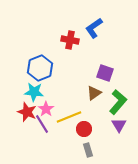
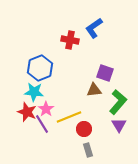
brown triangle: moved 3 px up; rotated 28 degrees clockwise
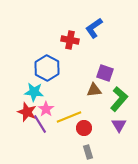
blue hexagon: moved 7 px right; rotated 10 degrees counterclockwise
green L-shape: moved 1 px right, 3 px up
purple line: moved 2 px left
red circle: moved 1 px up
gray rectangle: moved 2 px down
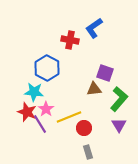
brown triangle: moved 1 px up
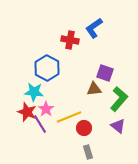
purple triangle: moved 1 px left, 1 px down; rotated 21 degrees counterclockwise
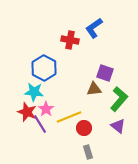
blue hexagon: moved 3 px left
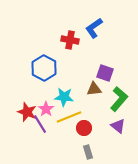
cyan star: moved 30 px right, 5 px down
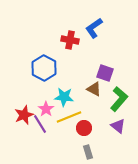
brown triangle: rotated 35 degrees clockwise
red star: moved 3 px left, 3 px down; rotated 30 degrees clockwise
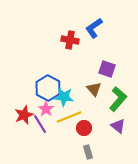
blue hexagon: moved 4 px right, 20 px down
purple square: moved 2 px right, 4 px up
brown triangle: rotated 21 degrees clockwise
green L-shape: moved 1 px left
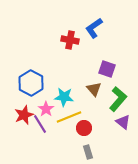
blue hexagon: moved 17 px left, 5 px up
purple triangle: moved 5 px right, 4 px up
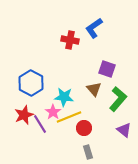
pink star: moved 7 px right, 3 px down
purple triangle: moved 1 px right, 8 px down
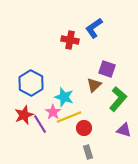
brown triangle: moved 4 px up; rotated 28 degrees clockwise
cyan star: rotated 12 degrees clockwise
purple triangle: rotated 21 degrees counterclockwise
